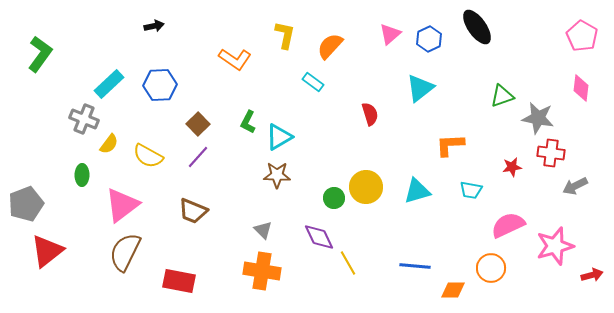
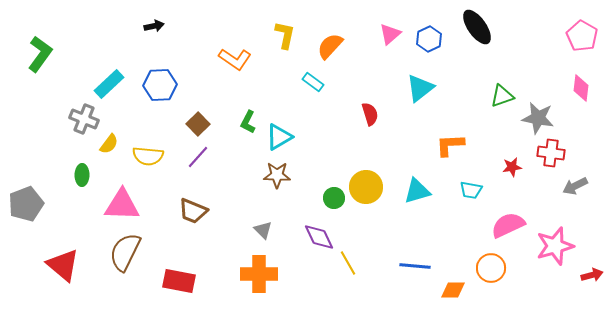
yellow semicircle at (148, 156): rotated 24 degrees counterclockwise
pink triangle at (122, 205): rotated 39 degrees clockwise
red triangle at (47, 251): moved 16 px right, 14 px down; rotated 42 degrees counterclockwise
orange cross at (262, 271): moved 3 px left, 3 px down; rotated 9 degrees counterclockwise
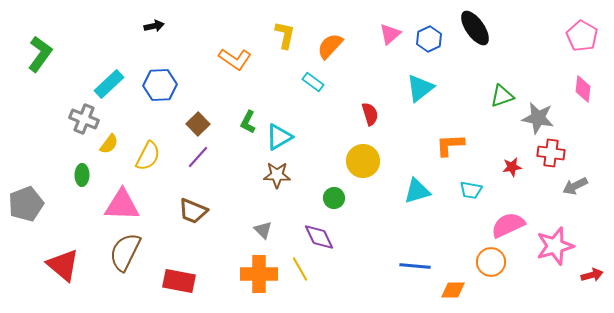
black ellipse at (477, 27): moved 2 px left, 1 px down
pink diamond at (581, 88): moved 2 px right, 1 px down
yellow semicircle at (148, 156): rotated 68 degrees counterclockwise
yellow circle at (366, 187): moved 3 px left, 26 px up
yellow line at (348, 263): moved 48 px left, 6 px down
orange circle at (491, 268): moved 6 px up
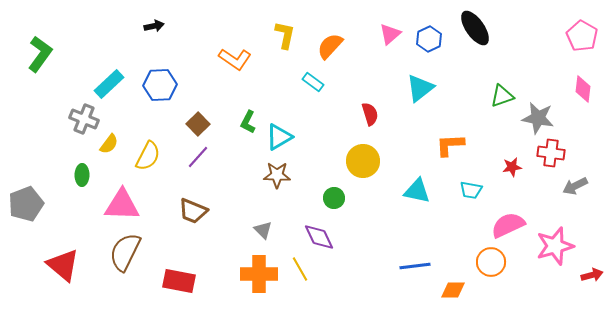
cyan triangle at (417, 191): rotated 28 degrees clockwise
blue line at (415, 266): rotated 12 degrees counterclockwise
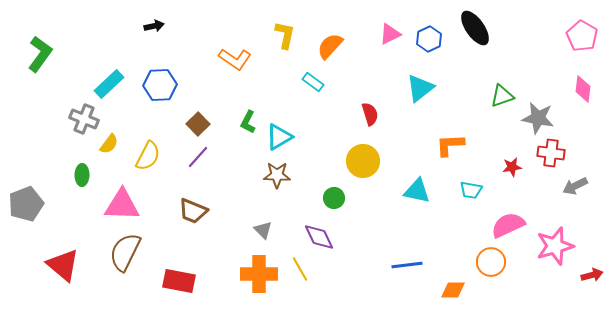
pink triangle at (390, 34): rotated 15 degrees clockwise
blue line at (415, 266): moved 8 px left, 1 px up
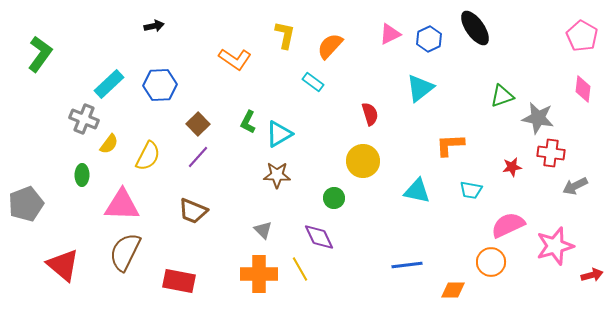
cyan triangle at (279, 137): moved 3 px up
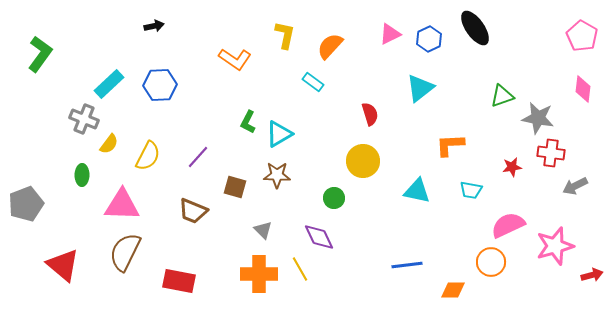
brown square at (198, 124): moved 37 px right, 63 px down; rotated 30 degrees counterclockwise
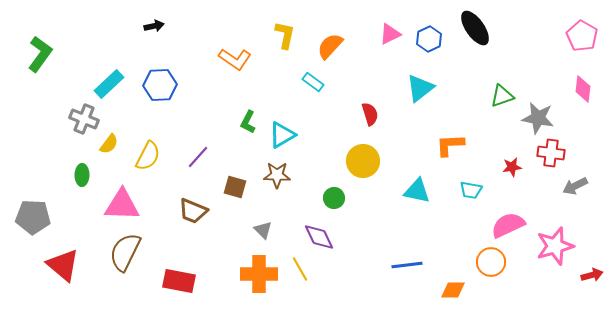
cyan triangle at (279, 134): moved 3 px right, 1 px down
gray pentagon at (26, 204): moved 7 px right, 13 px down; rotated 24 degrees clockwise
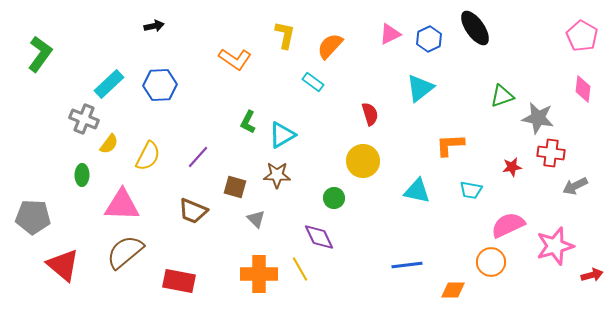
gray triangle at (263, 230): moved 7 px left, 11 px up
brown semicircle at (125, 252): rotated 24 degrees clockwise
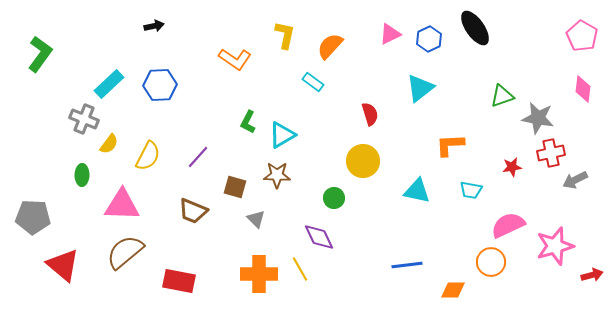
red cross at (551, 153): rotated 20 degrees counterclockwise
gray arrow at (575, 186): moved 6 px up
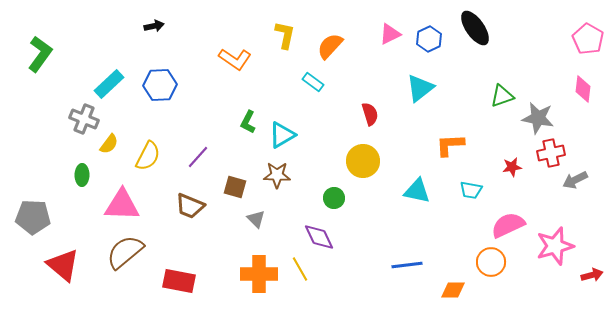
pink pentagon at (582, 36): moved 6 px right, 3 px down
brown trapezoid at (193, 211): moved 3 px left, 5 px up
